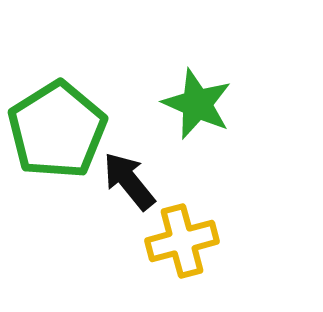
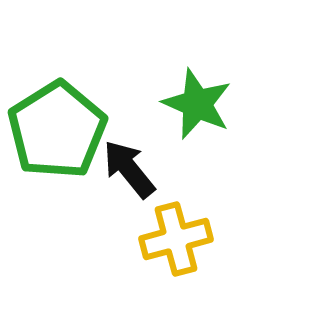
black arrow: moved 12 px up
yellow cross: moved 6 px left, 2 px up
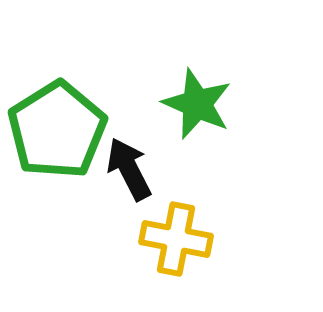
black arrow: rotated 12 degrees clockwise
yellow cross: rotated 26 degrees clockwise
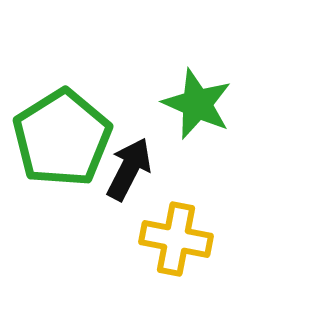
green pentagon: moved 5 px right, 8 px down
black arrow: rotated 54 degrees clockwise
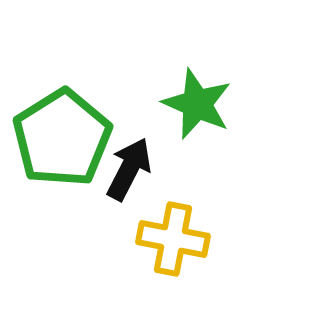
yellow cross: moved 3 px left
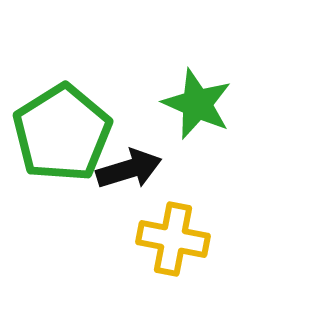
green pentagon: moved 5 px up
black arrow: rotated 46 degrees clockwise
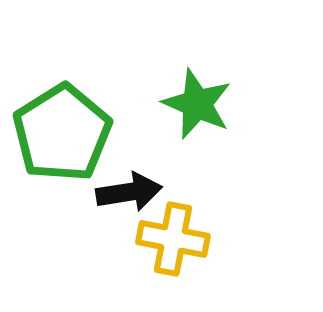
black arrow: moved 23 px down; rotated 8 degrees clockwise
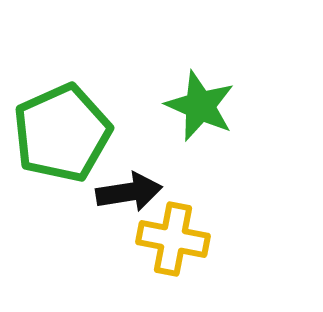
green star: moved 3 px right, 2 px down
green pentagon: rotated 8 degrees clockwise
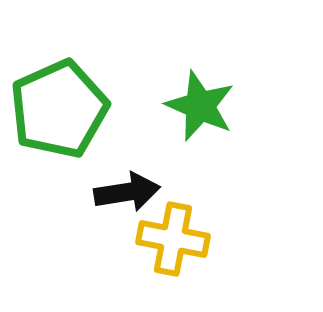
green pentagon: moved 3 px left, 24 px up
black arrow: moved 2 px left
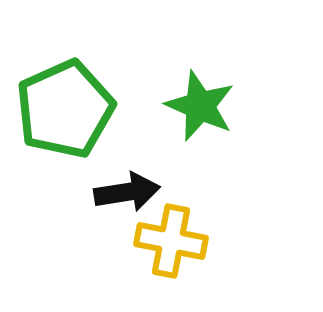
green pentagon: moved 6 px right
yellow cross: moved 2 px left, 2 px down
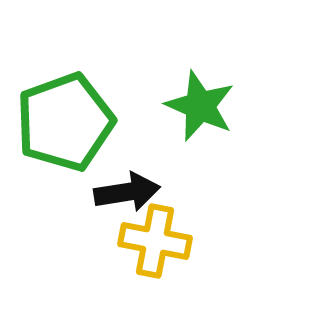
green pentagon: moved 13 px down; rotated 4 degrees clockwise
yellow cross: moved 16 px left
